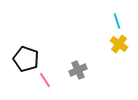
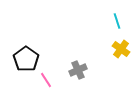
yellow cross: moved 2 px right, 5 px down
black pentagon: rotated 15 degrees clockwise
pink line: moved 1 px right
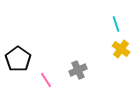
cyan line: moved 1 px left, 3 px down
black pentagon: moved 8 px left
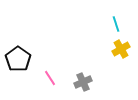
yellow cross: rotated 24 degrees clockwise
gray cross: moved 5 px right, 12 px down
pink line: moved 4 px right, 2 px up
